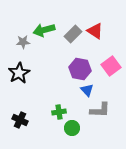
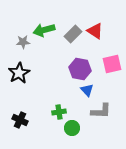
pink square: moved 1 px right, 2 px up; rotated 24 degrees clockwise
gray L-shape: moved 1 px right, 1 px down
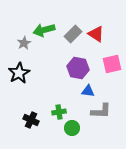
red triangle: moved 1 px right, 3 px down
gray star: moved 1 px right, 1 px down; rotated 24 degrees counterclockwise
purple hexagon: moved 2 px left, 1 px up
blue triangle: moved 1 px right, 1 px down; rotated 40 degrees counterclockwise
black cross: moved 11 px right
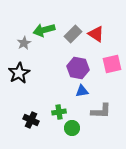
blue triangle: moved 6 px left; rotated 16 degrees counterclockwise
